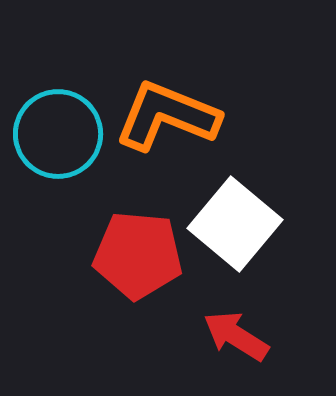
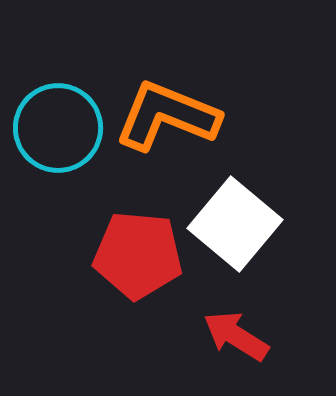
cyan circle: moved 6 px up
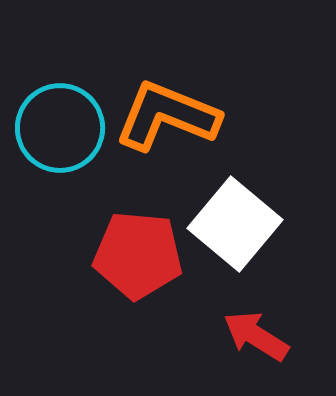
cyan circle: moved 2 px right
red arrow: moved 20 px right
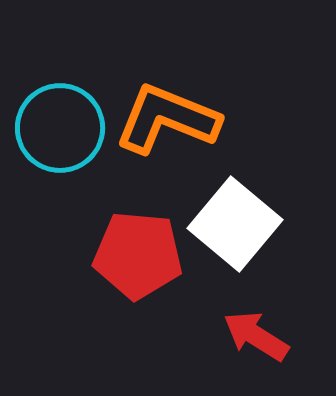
orange L-shape: moved 3 px down
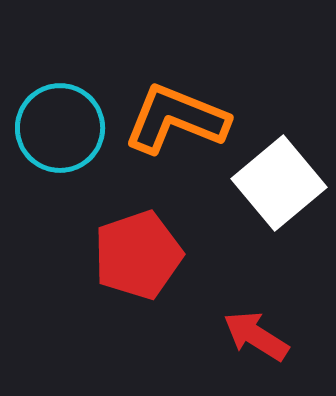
orange L-shape: moved 9 px right
white square: moved 44 px right, 41 px up; rotated 10 degrees clockwise
red pentagon: rotated 24 degrees counterclockwise
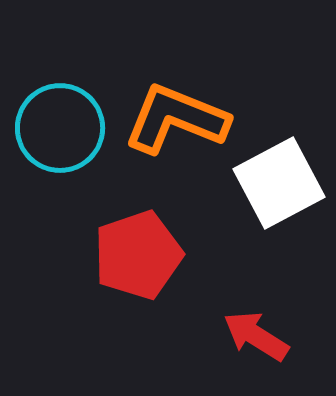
white square: rotated 12 degrees clockwise
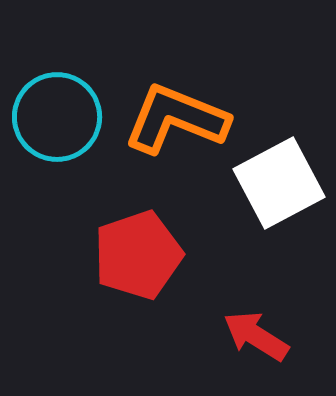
cyan circle: moved 3 px left, 11 px up
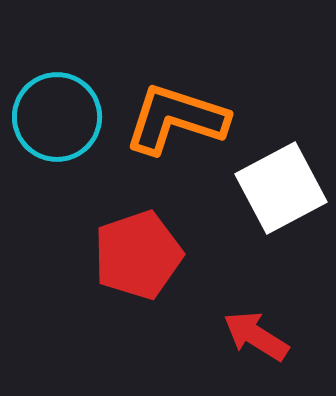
orange L-shape: rotated 4 degrees counterclockwise
white square: moved 2 px right, 5 px down
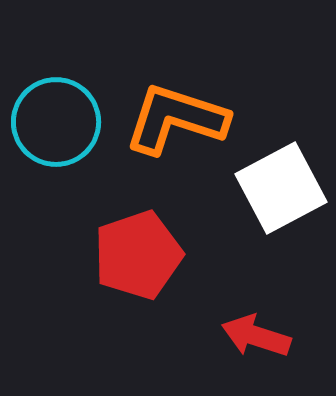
cyan circle: moved 1 px left, 5 px down
red arrow: rotated 14 degrees counterclockwise
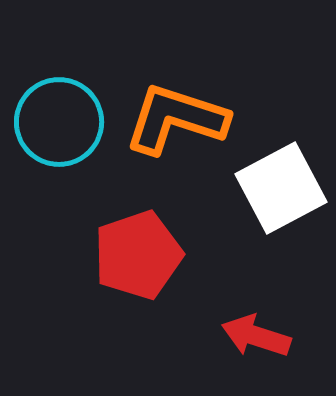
cyan circle: moved 3 px right
